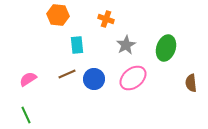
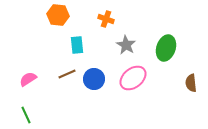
gray star: rotated 12 degrees counterclockwise
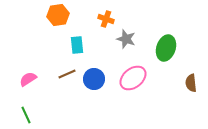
orange hexagon: rotated 15 degrees counterclockwise
gray star: moved 6 px up; rotated 12 degrees counterclockwise
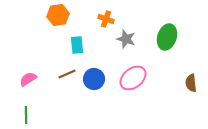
green ellipse: moved 1 px right, 11 px up
green line: rotated 24 degrees clockwise
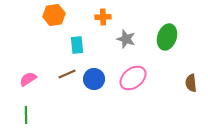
orange hexagon: moved 4 px left
orange cross: moved 3 px left, 2 px up; rotated 21 degrees counterclockwise
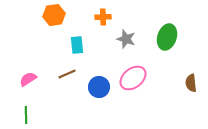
blue circle: moved 5 px right, 8 px down
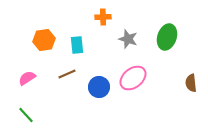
orange hexagon: moved 10 px left, 25 px down
gray star: moved 2 px right
pink semicircle: moved 1 px left, 1 px up
green line: rotated 42 degrees counterclockwise
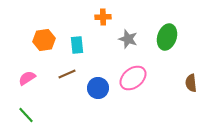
blue circle: moved 1 px left, 1 px down
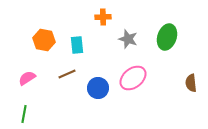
orange hexagon: rotated 20 degrees clockwise
green line: moved 2 px left, 1 px up; rotated 54 degrees clockwise
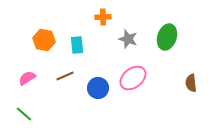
brown line: moved 2 px left, 2 px down
green line: rotated 60 degrees counterclockwise
